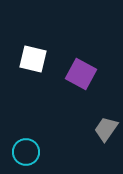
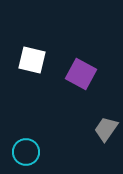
white square: moved 1 px left, 1 px down
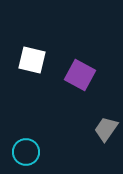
purple square: moved 1 px left, 1 px down
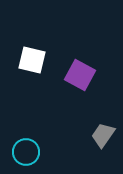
gray trapezoid: moved 3 px left, 6 px down
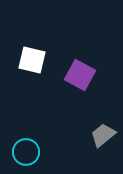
gray trapezoid: rotated 16 degrees clockwise
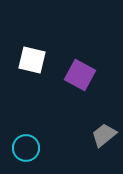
gray trapezoid: moved 1 px right
cyan circle: moved 4 px up
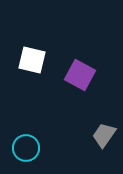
gray trapezoid: rotated 16 degrees counterclockwise
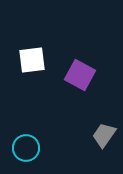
white square: rotated 20 degrees counterclockwise
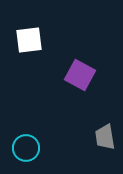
white square: moved 3 px left, 20 px up
gray trapezoid: moved 1 px right, 2 px down; rotated 44 degrees counterclockwise
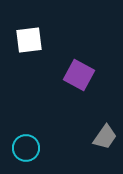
purple square: moved 1 px left
gray trapezoid: rotated 136 degrees counterclockwise
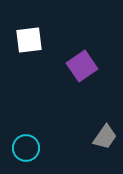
purple square: moved 3 px right, 9 px up; rotated 28 degrees clockwise
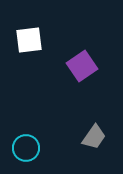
gray trapezoid: moved 11 px left
